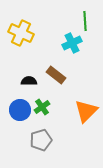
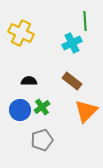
brown rectangle: moved 16 px right, 6 px down
gray pentagon: moved 1 px right
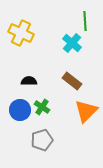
cyan cross: rotated 24 degrees counterclockwise
green cross: rotated 21 degrees counterclockwise
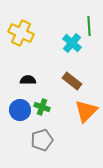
green line: moved 4 px right, 5 px down
black semicircle: moved 1 px left, 1 px up
green cross: rotated 14 degrees counterclockwise
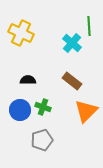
green cross: moved 1 px right
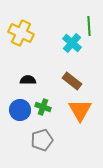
orange triangle: moved 6 px left, 1 px up; rotated 15 degrees counterclockwise
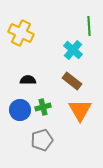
cyan cross: moved 1 px right, 7 px down
green cross: rotated 35 degrees counterclockwise
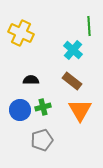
black semicircle: moved 3 px right
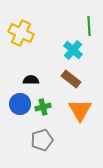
brown rectangle: moved 1 px left, 2 px up
blue circle: moved 6 px up
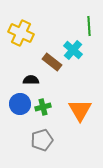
brown rectangle: moved 19 px left, 17 px up
